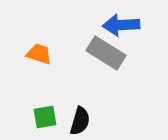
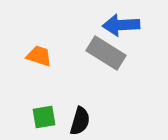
orange trapezoid: moved 2 px down
green square: moved 1 px left
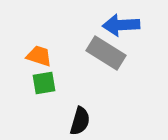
green square: moved 34 px up
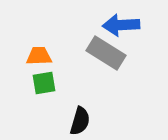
orange trapezoid: rotated 20 degrees counterclockwise
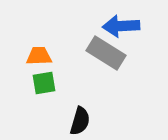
blue arrow: moved 1 px down
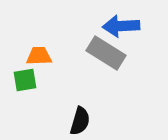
green square: moved 19 px left, 3 px up
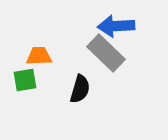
blue arrow: moved 5 px left
gray rectangle: rotated 12 degrees clockwise
black semicircle: moved 32 px up
